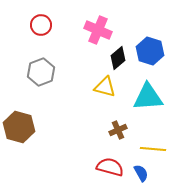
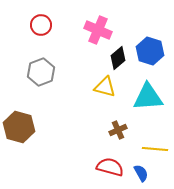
yellow line: moved 2 px right
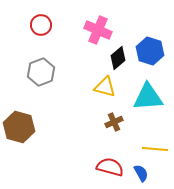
brown cross: moved 4 px left, 8 px up
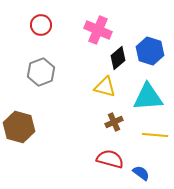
yellow line: moved 14 px up
red semicircle: moved 8 px up
blue semicircle: rotated 24 degrees counterclockwise
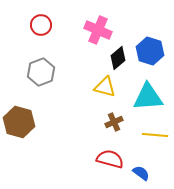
brown hexagon: moved 5 px up
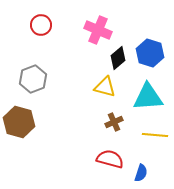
blue hexagon: moved 2 px down
gray hexagon: moved 8 px left, 7 px down
blue semicircle: rotated 72 degrees clockwise
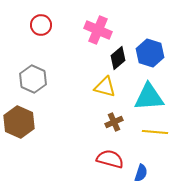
gray hexagon: rotated 16 degrees counterclockwise
cyan triangle: moved 1 px right
brown hexagon: rotated 8 degrees clockwise
yellow line: moved 3 px up
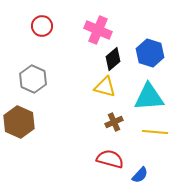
red circle: moved 1 px right, 1 px down
black diamond: moved 5 px left, 1 px down
blue semicircle: moved 1 px left, 2 px down; rotated 24 degrees clockwise
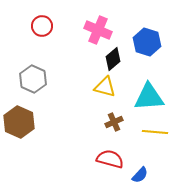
blue hexagon: moved 3 px left, 11 px up
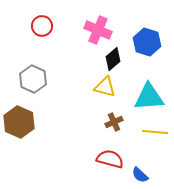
blue semicircle: rotated 90 degrees clockwise
